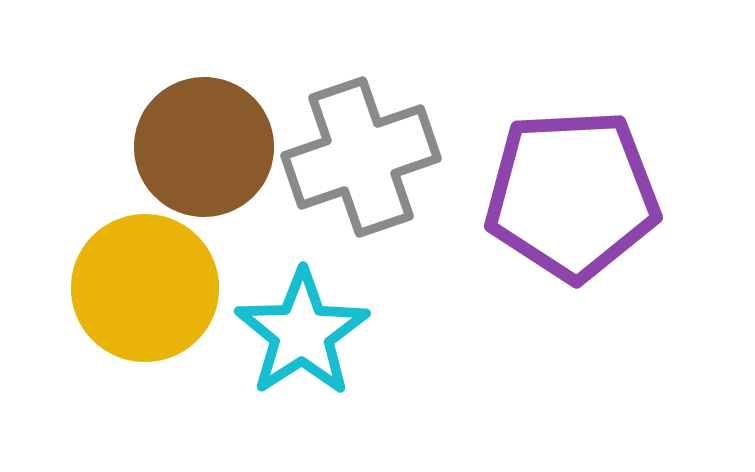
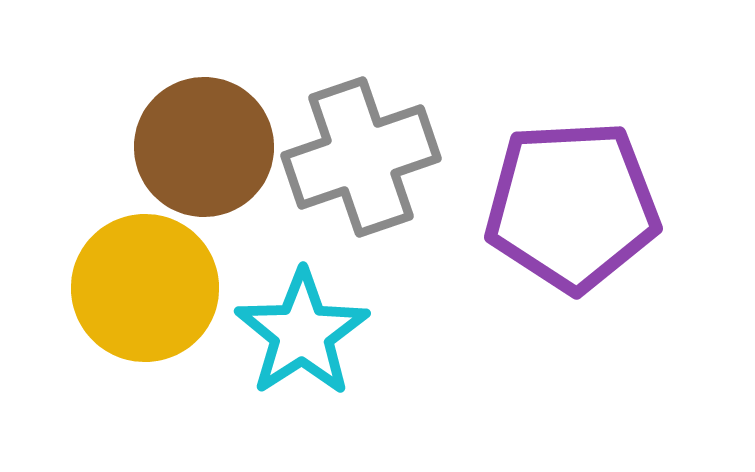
purple pentagon: moved 11 px down
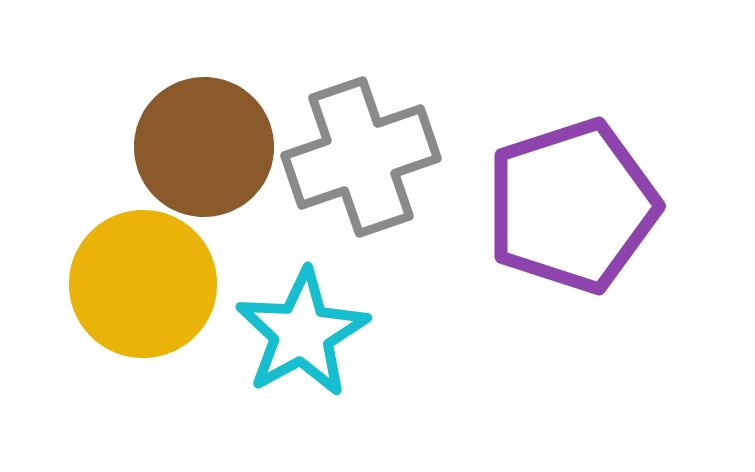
purple pentagon: rotated 15 degrees counterclockwise
yellow circle: moved 2 px left, 4 px up
cyan star: rotated 4 degrees clockwise
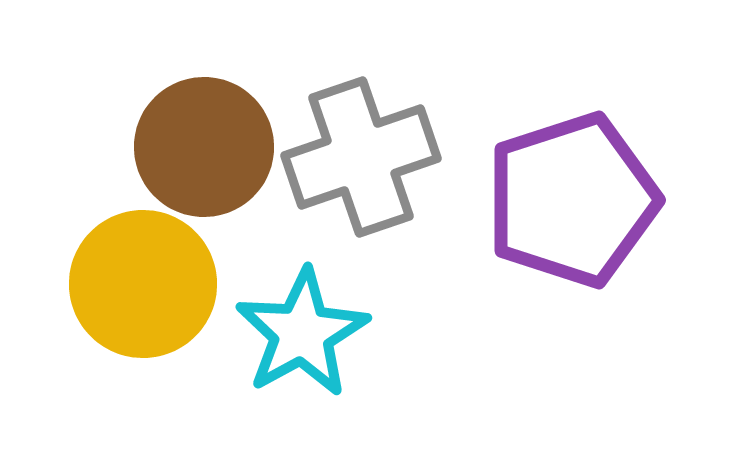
purple pentagon: moved 6 px up
